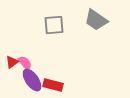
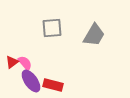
gray trapezoid: moved 2 px left, 15 px down; rotated 95 degrees counterclockwise
gray square: moved 2 px left, 3 px down
purple ellipse: moved 1 px left, 1 px down
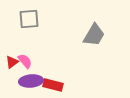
gray square: moved 23 px left, 9 px up
pink semicircle: moved 2 px up
purple ellipse: rotated 60 degrees counterclockwise
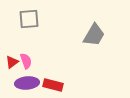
pink semicircle: moved 1 px right; rotated 21 degrees clockwise
purple ellipse: moved 4 px left, 2 px down
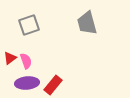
gray square: moved 6 px down; rotated 15 degrees counterclockwise
gray trapezoid: moved 7 px left, 12 px up; rotated 135 degrees clockwise
red triangle: moved 2 px left, 4 px up
red rectangle: rotated 66 degrees counterclockwise
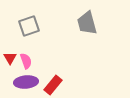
gray square: moved 1 px down
red triangle: rotated 24 degrees counterclockwise
purple ellipse: moved 1 px left, 1 px up
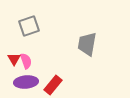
gray trapezoid: moved 21 px down; rotated 25 degrees clockwise
red triangle: moved 4 px right, 1 px down
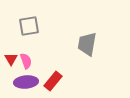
gray square: rotated 10 degrees clockwise
red triangle: moved 3 px left
red rectangle: moved 4 px up
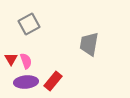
gray square: moved 2 px up; rotated 20 degrees counterclockwise
gray trapezoid: moved 2 px right
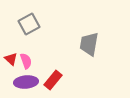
red triangle: rotated 16 degrees counterclockwise
red rectangle: moved 1 px up
